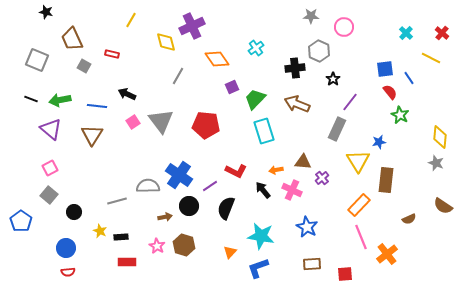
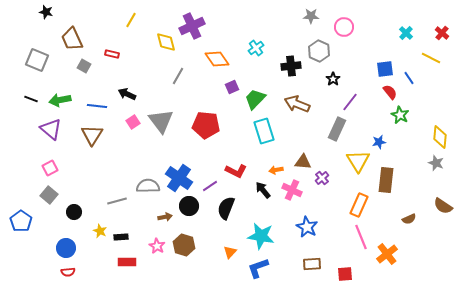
black cross at (295, 68): moved 4 px left, 2 px up
blue cross at (179, 175): moved 3 px down
orange rectangle at (359, 205): rotated 20 degrees counterclockwise
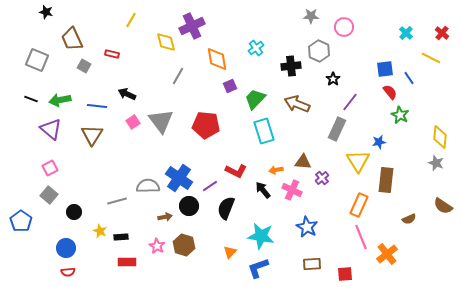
orange diamond at (217, 59): rotated 25 degrees clockwise
purple square at (232, 87): moved 2 px left, 1 px up
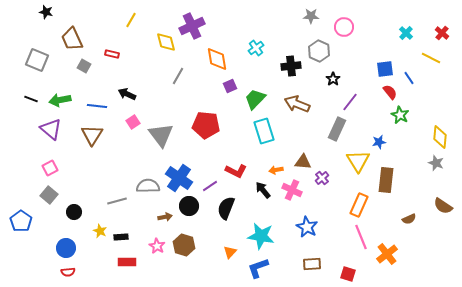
gray triangle at (161, 121): moved 14 px down
red square at (345, 274): moved 3 px right; rotated 21 degrees clockwise
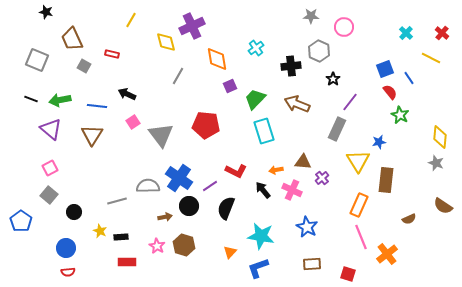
blue square at (385, 69): rotated 12 degrees counterclockwise
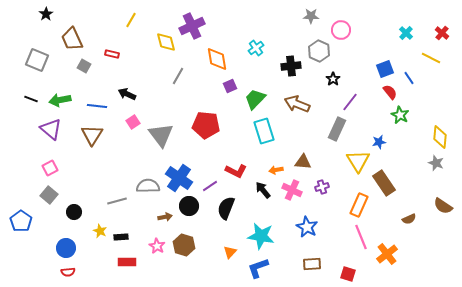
black star at (46, 12): moved 2 px down; rotated 24 degrees clockwise
pink circle at (344, 27): moved 3 px left, 3 px down
purple cross at (322, 178): moved 9 px down; rotated 24 degrees clockwise
brown rectangle at (386, 180): moved 2 px left, 3 px down; rotated 40 degrees counterclockwise
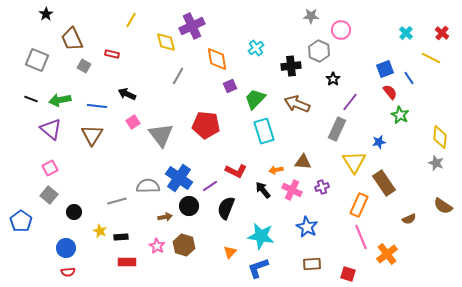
yellow triangle at (358, 161): moved 4 px left, 1 px down
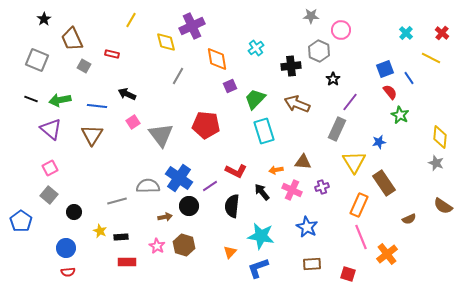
black star at (46, 14): moved 2 px left, 5 px down
black arrow at (263, 190): moved 1 px left, 2 px down
black semicircle at (226, 208): moved 6 px right, 2 px up; rotated 15 degrees counterclockwise
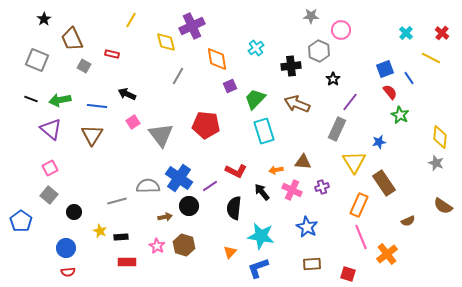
black semicircle at (232, 206): moved 2 px right, 2 px down
brown semicircle at (409, 219): moved 1 px left, 2 px down
